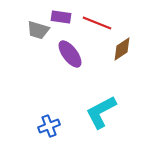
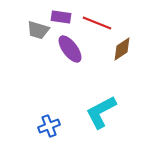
purple ellipse: moved 5 px up
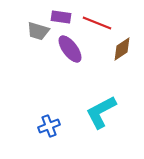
gray trapezoid: moved 1 px down
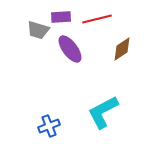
purple rectangle: rotated 12 degrees counterclockwise
red line: moved 4 px up; rotated 36 degrees counterclockwise
gray trapezoid: moved 1 px up
cyan L-shape: moved 2 px right
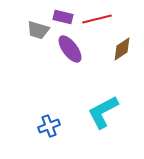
purple rectangle: moved 2 px right; rotated 18 degrees clockwise
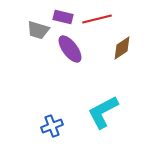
brown diamond: moved 1 px up
blue cross: moved 3 px right
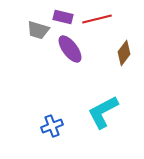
brown diamond: moved 2 px right, 5 px down; rotated 20 degrees counterclockwise
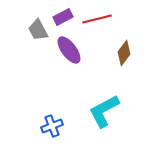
purple rectangle: rotated 42 degrees counterclockwise
gray trapezoid: rotated 45 degrees clockwise
purple ellipse: moved 1 px left, 1 px down
cyan L-shape: moved 1 px right, 1 px up
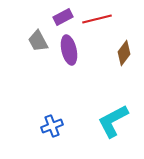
gray trapezoid: moved 11 px down
purple ellipse: rotated 24 degrees clockwise
cyan L-shape: moved 9 px right, 10 px down
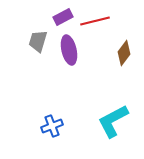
red line: moved 2 px left, 2 px down
gray trapezoid: rotated 45 degrees clockwise
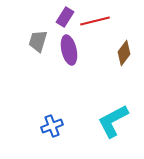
purple rectangle: moved 2 px right; rotated 30 degrees counterclockwise
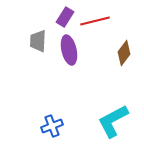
gray trapezoid: rotated 15 degrees counterclockwise
